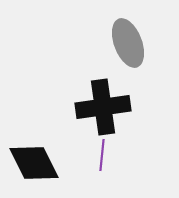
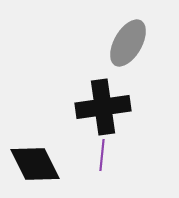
gray ellipse: rotated 51 degrees clockwise
black diamond: moved 1 px right, 1 px down
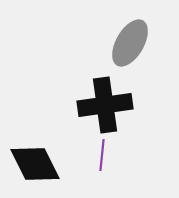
gray ellipse: moved 2 px right
black cross: moved 2 px right, 2 px up
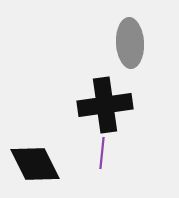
gray ellipse: rotated 33 degrees counterclockwise
purple line: moved 2 px up
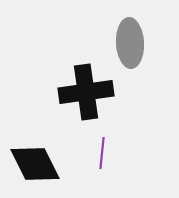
black cross: moved 19 px left, 13 px up
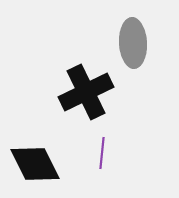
gray ellipse: moved 3 px right
black cross: rotated 18 degrees counterclockwise
